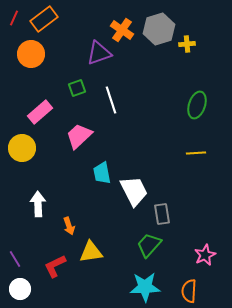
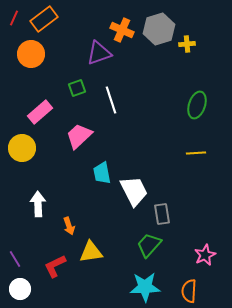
orange cross: rotated 10 degrees counterclockwise
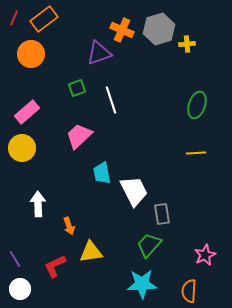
pink rectangle: moved 13 px left
cyan star: moved 3 px left, 3 px up
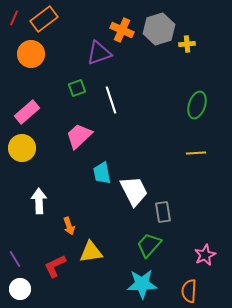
white arrow: moved 1 px right, 3 px up
gray rectangle: moved 1 px right, 2 px up
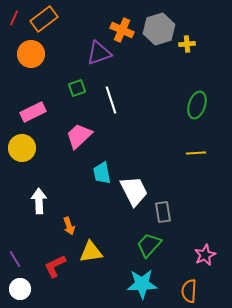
pink rectangle: moved 6 px right; rotated 15 degrees clockwise
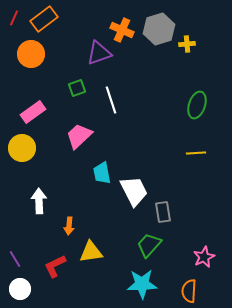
pink rectangle: rotated 10 degrees counterclockwise
orange arrow: rotated 24 degrees clockwise
pink star: moved 1 px left, 2 px down
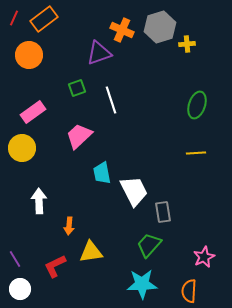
gray hexagon: moved 1 px right, 2 px up
orange circle: moved 2 px left, 1 px down
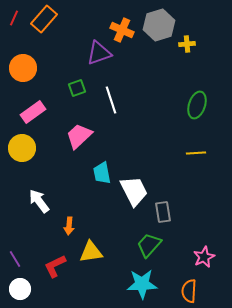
orange rectangle: rotated 12 degrees counterclockwise
gray hexagon: moved 1 px left, 2 px up
orange circle: moved 6 px left, 13 px down
white arrow: rotated 35 degrees counterclockwise
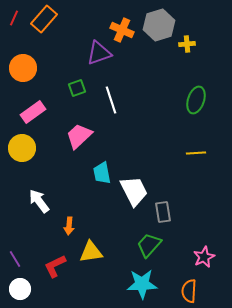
green ellipse: moved 1 px left, 5 px up
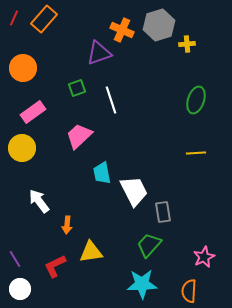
orange arrow: moved 2 px left, 1 px up
